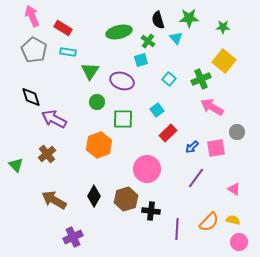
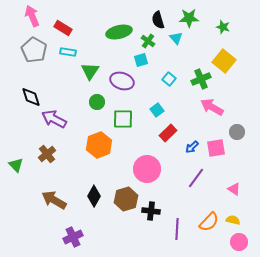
green star at (223, 27): rotated 16 degrees clockwise
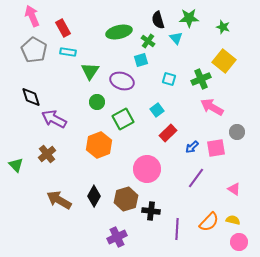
red rectangle at (63, 28): rotated 30 degrees clockwise
cyan square at (169, 79): rotated 24 degrees counterclockwise
green square at (123, 119): rotated 30 degrees counterclockwise
brown arrow at (54, 200): moved 5 px right
purple cross at (73, 237): moved 44 px right
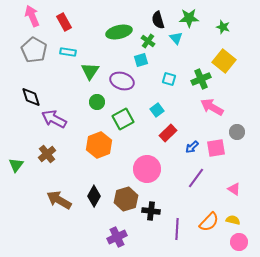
red rectangle at (63, 28): moved 1 px right, 6 px up
green triangle at (16, 165): rotated 21 degrees clockwise
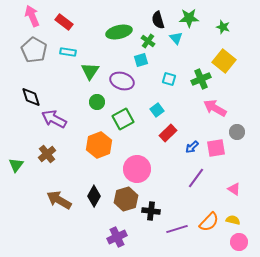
red rectangle at (64, 22): rotated 24 degrees counterclockwise
pink arrow at (212, 107): moved 3 px right, 1 px down
pink circle at (147, 169): moved 10 px left
purple line at (177, 229): rotated 70 degrees clockwise
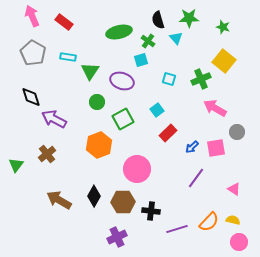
gray pentagon at (34, 50): moved 1 px left, 3 px down
cyan rectangle at (68, 52): moved 5 px down
brown hexagon at (126, 199): moved 3 px left, 3 px down; rotated 15 degrees clockwise
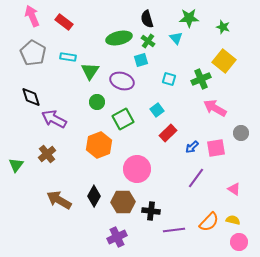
black semicircle at (158, 20): moved 11 px left, 1 px up
green ellipse at (119, 32): moved 6 px down
gray circle at (237, 132): moved 4 px right, 1 px down
purple line at (177, 229): moved 3 px left, 1 px down; rotated 10 degrees clockwise
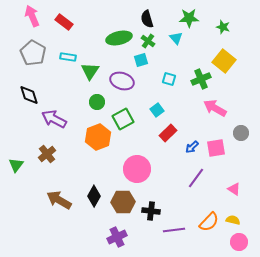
black diamond at (31, 97): moved 2 px left, 2 px up
orange hexagon at (99, 145): moved 1 px left, 8 px up
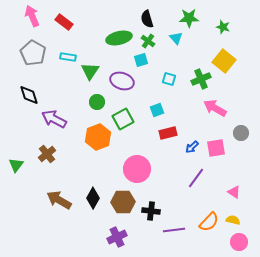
cyan square at (157, 110): rotated 16 degrees clockwise
red rectangle at (168, 133): rotated 30 degrees clockwise
pink triangle at (234, 189): moved 3 px down
black diamond at (94, 196): moved 1 px left, 2 px down
